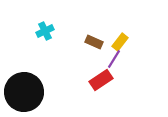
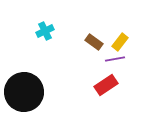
brown rectangle: rotated 12 degrees clockwise
purple line: moved 1 px right; rotated 48 degrees clockwise
red rectangle: moved 5 px right, 5 px down
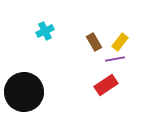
brown rectangle: rotated 24 degrees clockwise
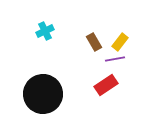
black circle: moved 19 px right, 2 px down
